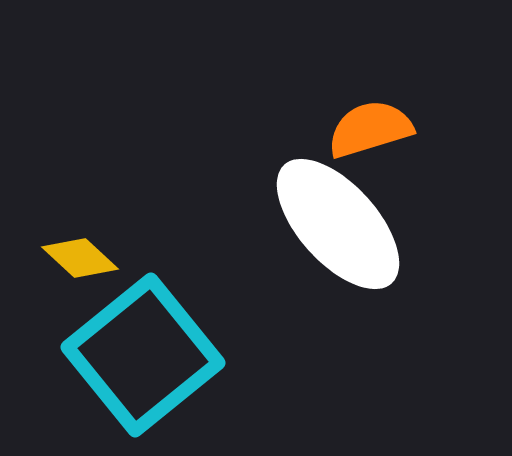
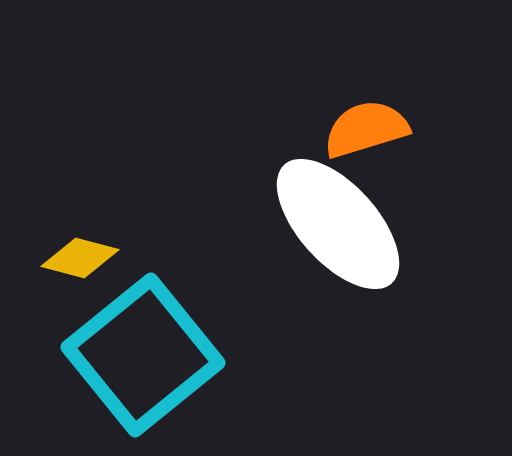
orange semicircle: moved 4 px left
yellow diamond: rotated 28 degrees counterclockwise
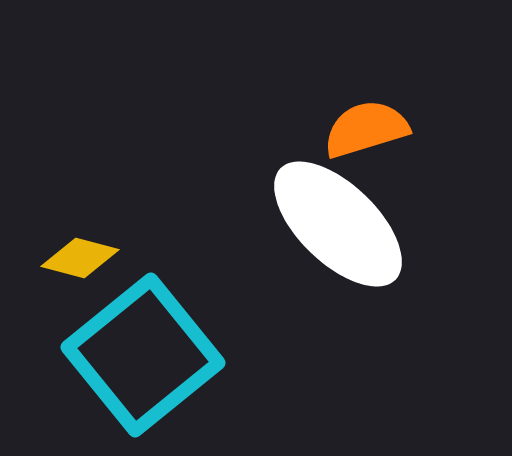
white ellipse: rotated 4 degrees counterclockwise
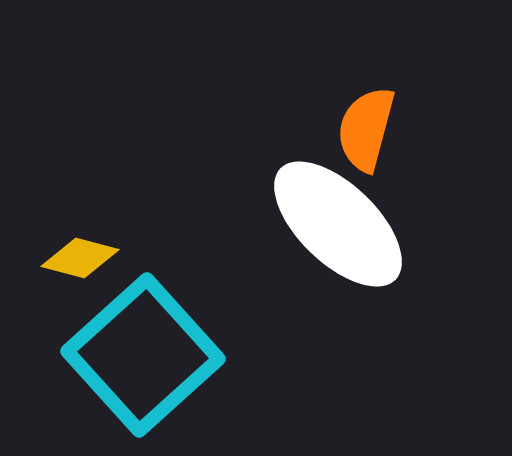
orange semicircle: rotated 58 degrees counterclockwise
cyan square: rotated 3 degrees counterclockwise
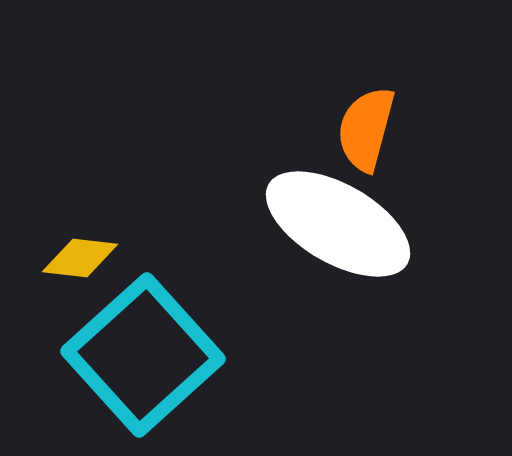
white ellipse: rotated 14 degrees counterclockwise
yellow diamond: rotated 8 degrees counterclockwise
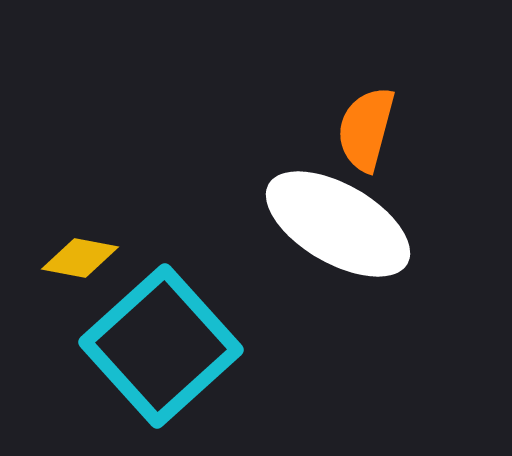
yellow diamond: rotated 4 degrees clockwise
cyan square: moved 18 px right, 9 px up
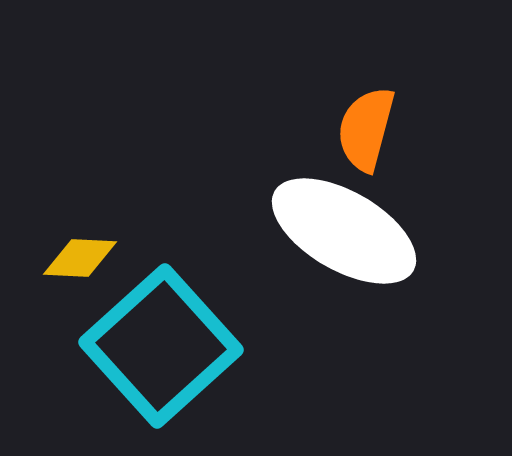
white ellipse: moved 6 px right, 7 px down
yellow diamond: rotated 8 degrees counterclockwise
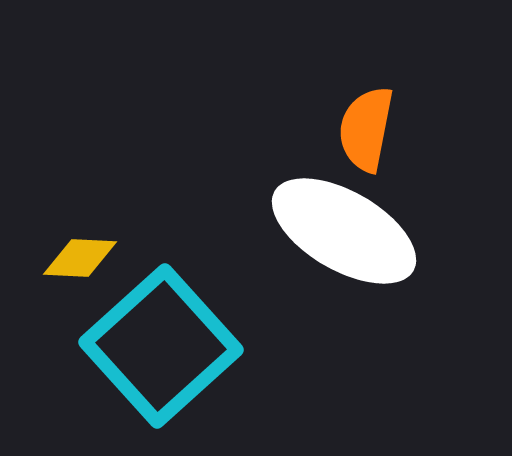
orange semicircle: rotated 4 degrees counterclockwise
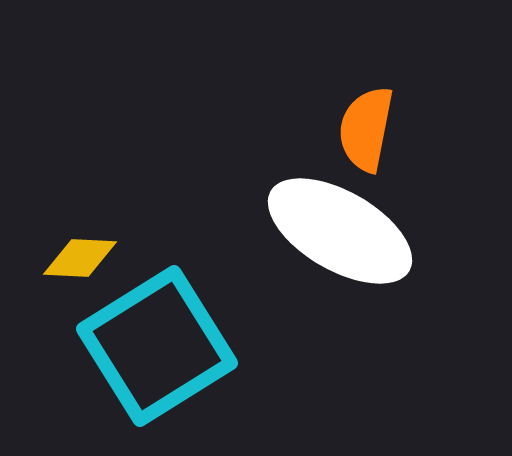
white ellipse: moved 4 px left
cyan square: moved 4 px left; rotated 10 degrees clockwise
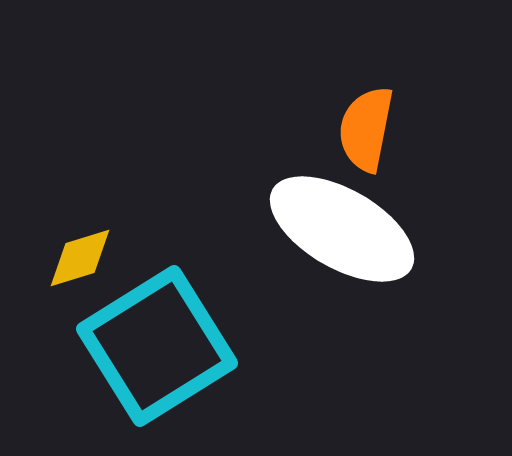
white ellipse: moved 2 px right, 2 px up
yellow diamond: rotated 20 degrees counterclockwise
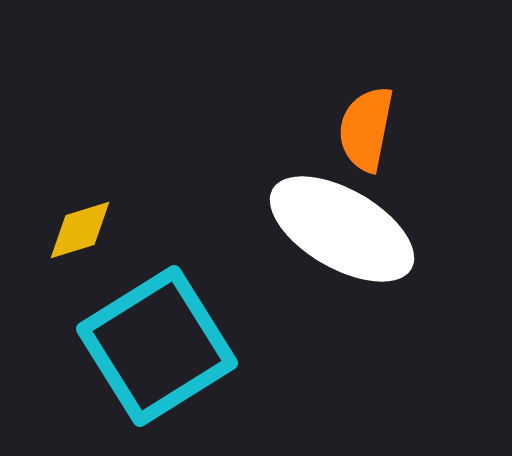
yellow diamond: moved 28 px up
